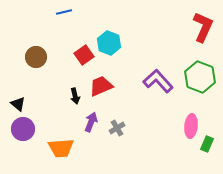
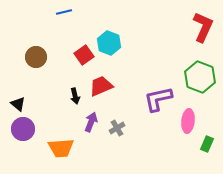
purple L-shape: moved 18 px down; rotated 60 degrees counterclockwise
pink ellipse: moved 3 px left, 5 px up
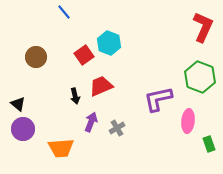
blue line: rotated 63 degrees clockwise
green rectangle: moved 2 px right; rotated 42 degrees counterclockwise
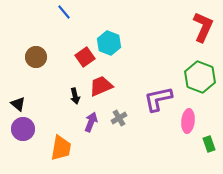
red square: moved 1 px right, 2 px down
gray cross: moved 2 px right, 10 px up
orange trapezoid: rotated 76 degrees counterclockwise
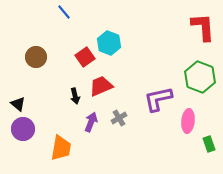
red L-shape: rotated 28 degrees counterclockwise
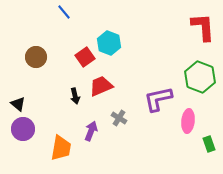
gray cross: rotated 28 degrees counterclockwise
purple arrow: moved 9 px down
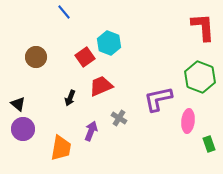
black arrow: moved 5 px left, 2 px down; rotated 35 degrees clockwise
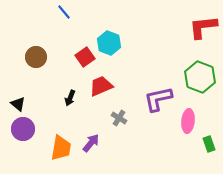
red L-shape: rotated 92 degrees counterclockwise
purple arrow: moved 12 px down; rotated 18 degrees clockwise
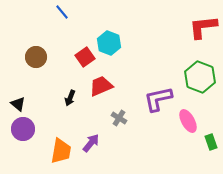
blue line: moved 2 px left
pink ellipse: rotated 35 degrees counterclockwise
green rectangle: moved 2 px right, 2 px up
orange trapezoid: moved 3 px down
